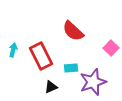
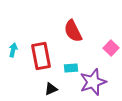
red semicircle: rotated 20 degrees clockwise
red rectangle: rotated 16 degrees clockwise
black triangle: moved 2 px down
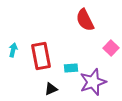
red semicircle: moved 12 px right, 11 px up
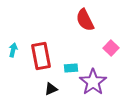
purple star: rotated 16 degrees counterclockwise
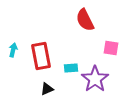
pink square: rotated 35 degrees counterclockwise
purple star: moved 2 px right, 3 px up
black triangle: moved 4 px left
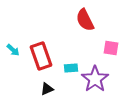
cyan arrow: rotated 120 degrees clockwise
red rectangle: rotated 8 degrees counterclockwise
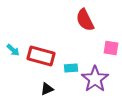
red rectangle: rotated 56 degrees counterclockwise
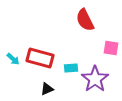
cyan arrow: moved 9 px down
red rectangle: moved 1 px left, 2 px down
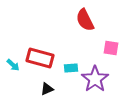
cyan arrow: moved 6 px down
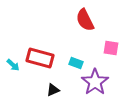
cyan rectangle: moved 5 px right, 5 px up; rotated 24 degrees clockwise
purple star: moved 3 px down
black triangle: moved 6 px right, 1 px down
